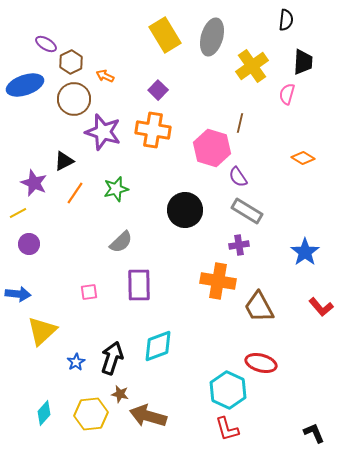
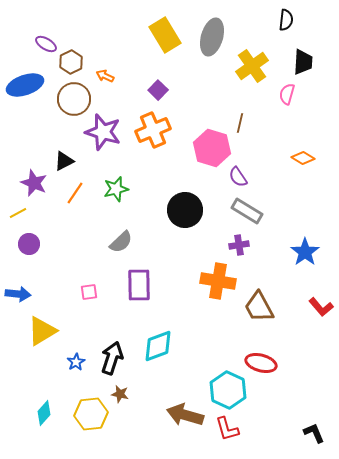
orange cross at (153, 130): rotated 32 degrees counterclockwise
yellow triangle at (42, 331): rotated 12 degrees clockwise
brown arrow at (148, 416): moved 37 px right, 1 px up
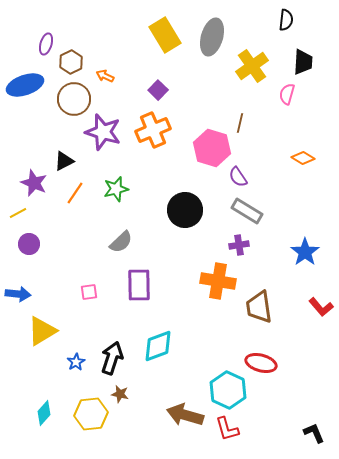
purple ellipse at (46, 44): rotated 75 degrees clockwise
brown trapezoid at (259, 307): rotated 20 degrees clockwise
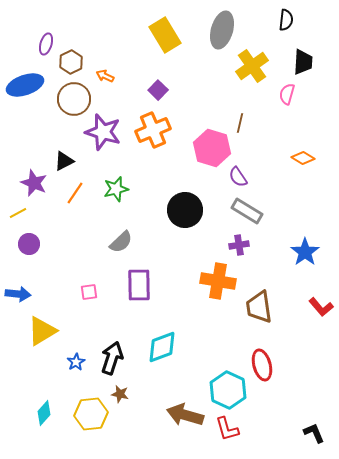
gray ellipse at (212, 37): moved 10 px right, 7 px up
cyan diamond at (158, 346): moved 4 px right, 1 px down
red ellipse at (261, 363): moved 1 px right, 2 px down; rotated 60 degrees clockwise
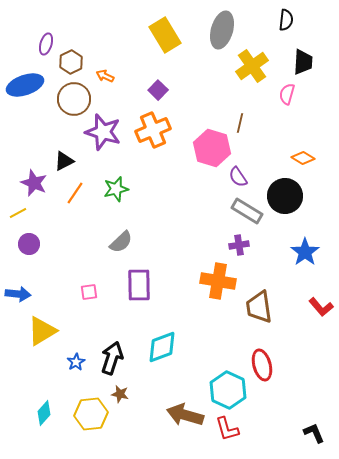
black circle at (185, 210): moved 100 px right, 14 px up
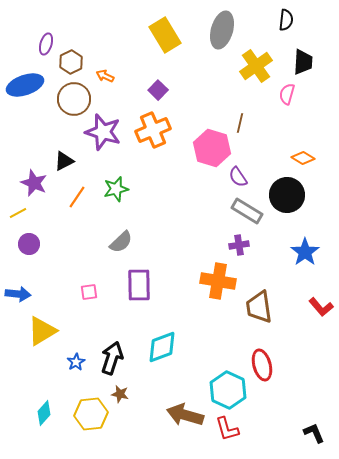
yellow cross at (252, 66): moved 4 px right
orange line at (75, 193): moved 2 px right, 4 px down
black circle at (285, 196): moved 2 px right, 1 px up
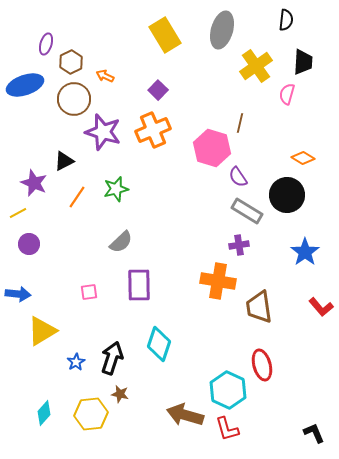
cyan diamond at (162, 347): moved 3 px left, 3 px up; rotated 52 degrees counterclockwise
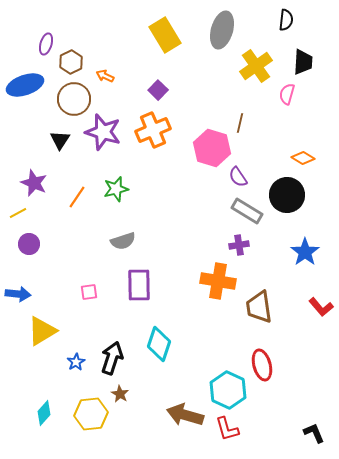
black triangle at (64, 161): moved 4 px left, 21 px up; rotated 30 degrees counterclockwise
gray semicircle at (121, 242): moved 2 px right, 1 px up; rotated 25 degrees clockwise
brown star at (120, 394): rotated 18 degrees clockwise
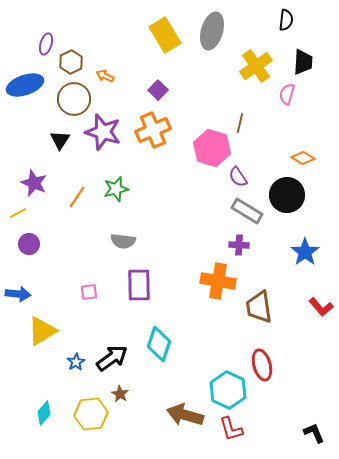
gray ellipse at (222, 30): moved 10 px left, 1 px down
gray semicircle at (123, 241): rotated 25 degrees clockwise
purple cross at (239, 245): rotated 12 degrees clockwise
black arrow at (112, 358): rotated 36 degrees clockwise
red L-shape at (227, 429): moved 4 px right
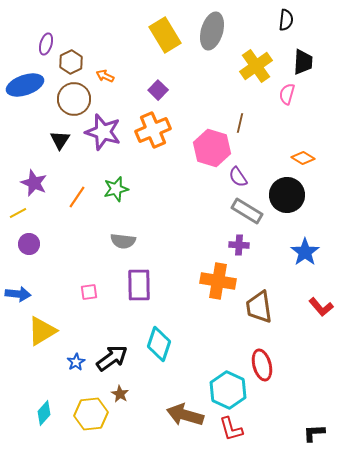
black L-shape at (314, 433): rotated 70 degrees counterclockwise
